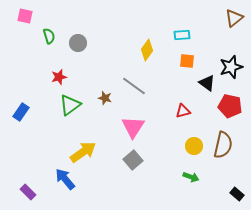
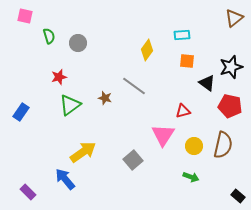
pink triangle: moved 30 px right, 8 px down
black rectangle: moved 1 px right, 2 px down
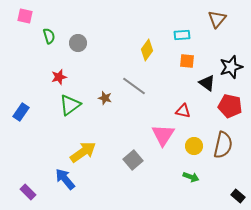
brown triangle: moved 17 px left, 1 px down; rotated 12 degrees counterclockwise
red triangle: rotated 28 degrees clockwise
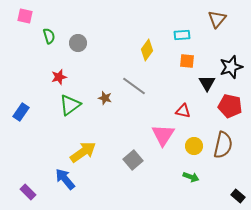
black triangle: rotated 24 degrees clockwise
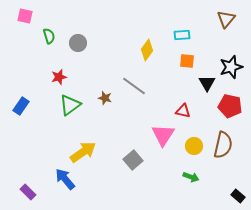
brown triangle: moved 9 px right
blue rectangle: moved 6 px up
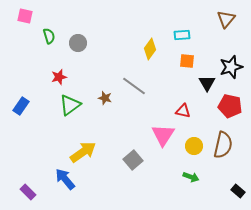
yellow diamond: moved 3 px right, 1 px up
black rectangle: moved 5 px up
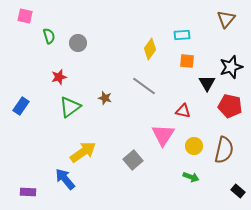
gray line: moved 10 px right
green triangle: moved 2 px down
brown semicircle: moved 1 px right, 5 px down
purple rectangle: rotated 42 degrees counterclockwise
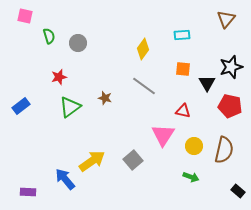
yellow diamond: moved 7 px left
orange square: moved 4 px left, 8 px down
blue rectangle: rotated 18 degrees clockwise
yellow arrow: moved 9 px right, 9 px down
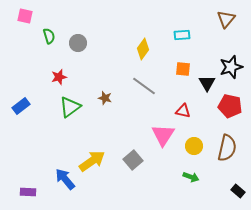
brown semicircle: moved 3 px right, 2 px up
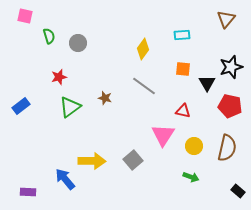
yellow arrow: rotated 36 degrees clockwise
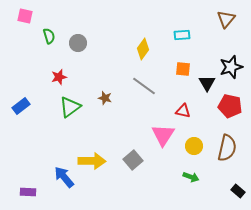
blue arrow: moved 1 px left, 2 px up
